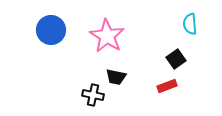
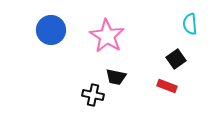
red rectangle: rotated 42 degrees clockwise
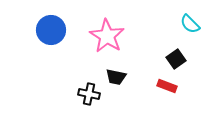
cyan semicircle: rotated 40 degrees counterclockwise
black cross: moved 4 px left, 1 px up
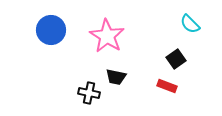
black cross: moved 1 px up
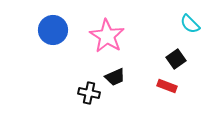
blue circle: moved 2 px right
black trapezoid: moved 1 px left; rotated 35 degrees counterclockwise
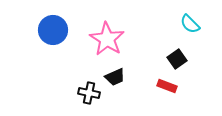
pink star: moved 3 px down
black square: moved 1 px right
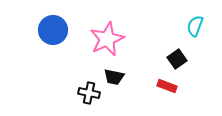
cyan semicircle: moved 5 px right, 2 px down; rotated 65 degrees clockwise
pink star: rotated 16 degrees clockwise
black trapezoid: moved 1 px left; rotated 35 degrees clockwise
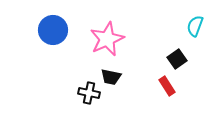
black trapezoid: moved 3 px left
red rectangle: rotated 36 degrees clockwise
